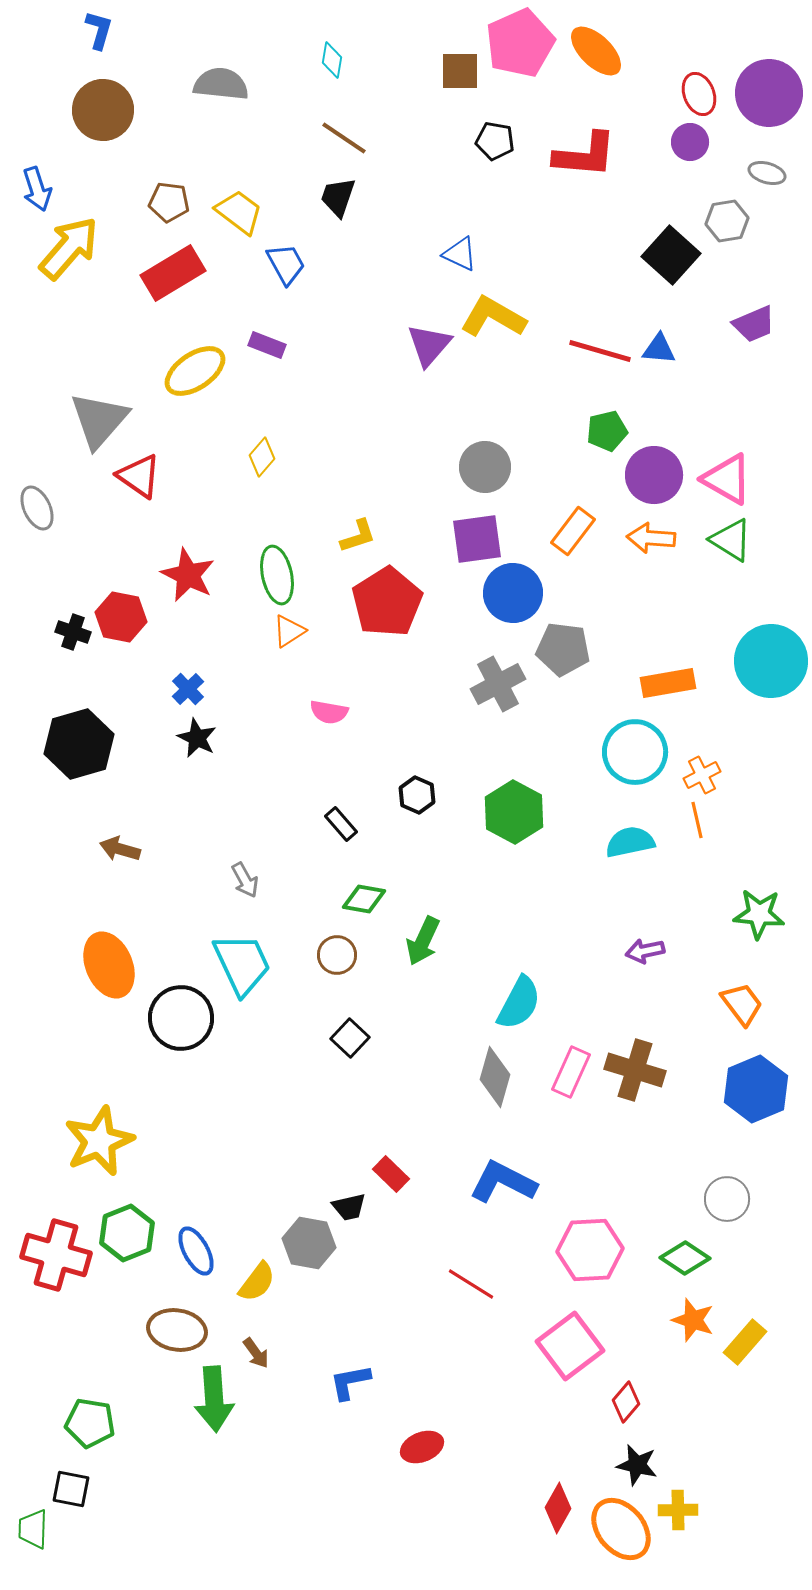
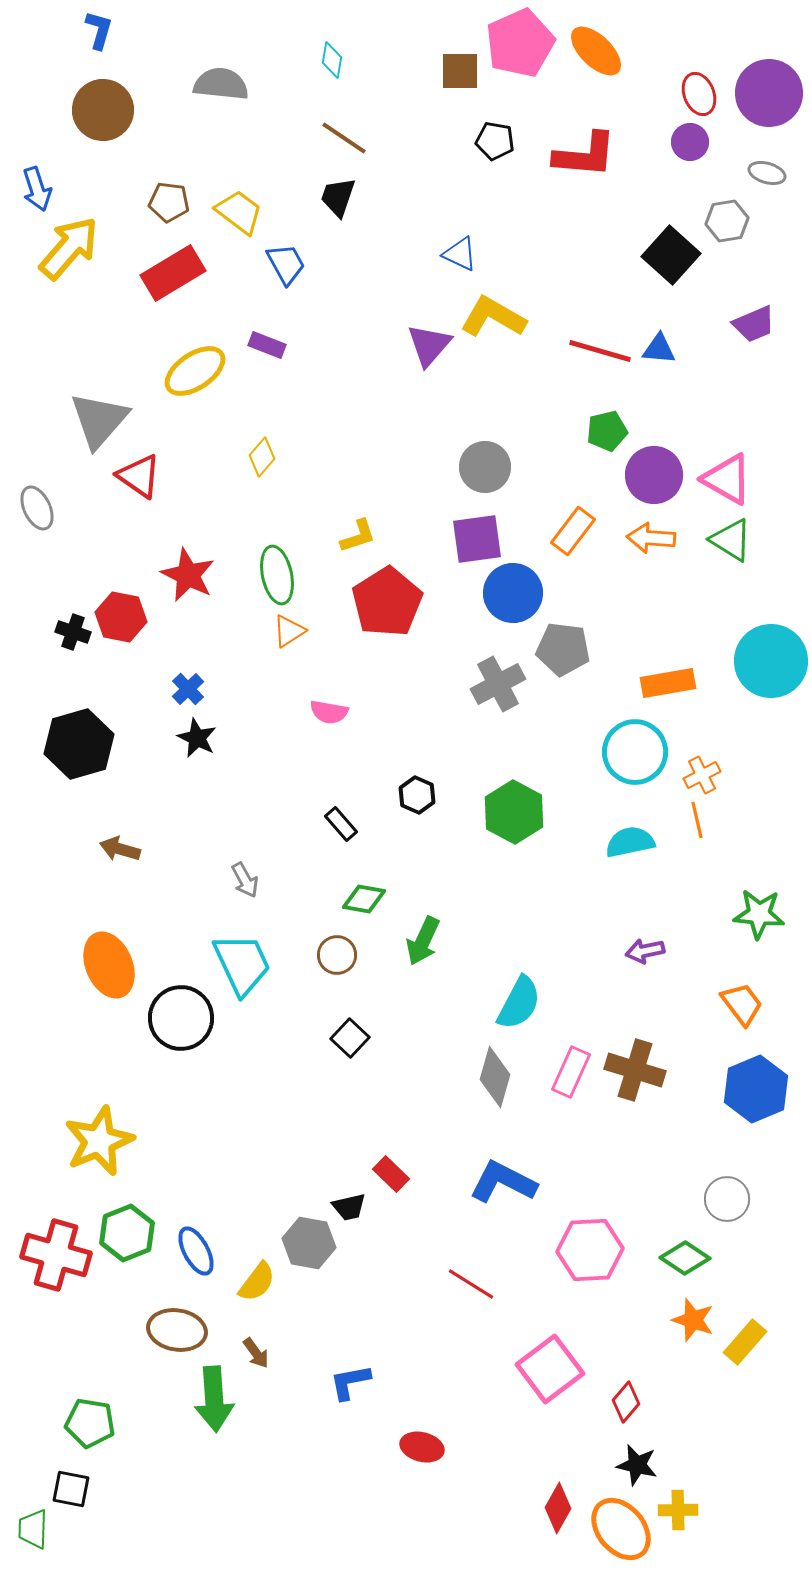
pink square at (570, 1346): moved 20 px left, 23 px down
red ellipse at (422, 1447): rotated 36 degrees clockwise
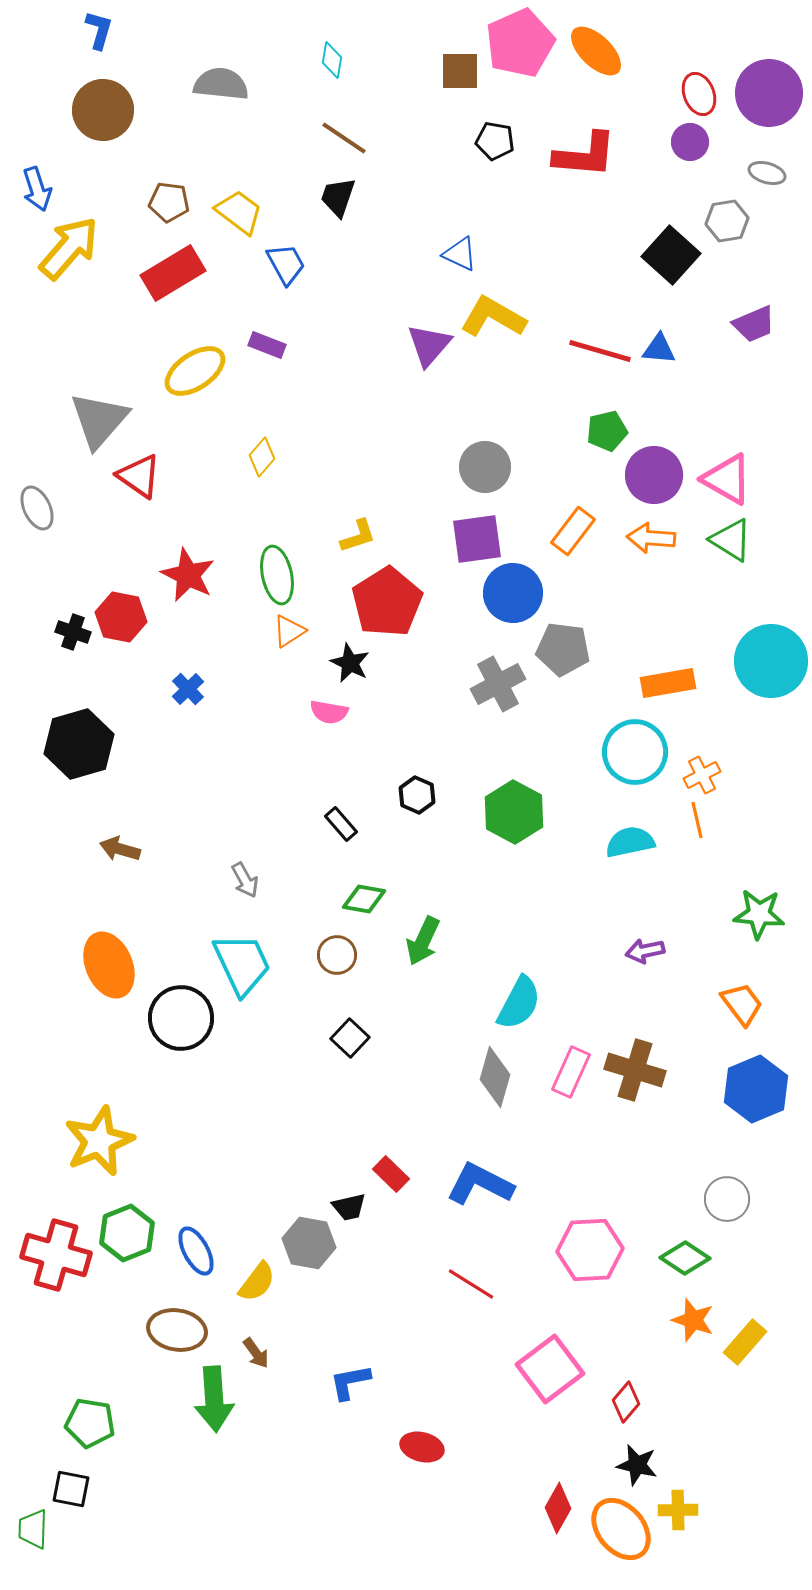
black star at (197, 738): moved 153 px right, 75 px up
blue L-shape at (503, 1182): moved 23 px left, 2 px down
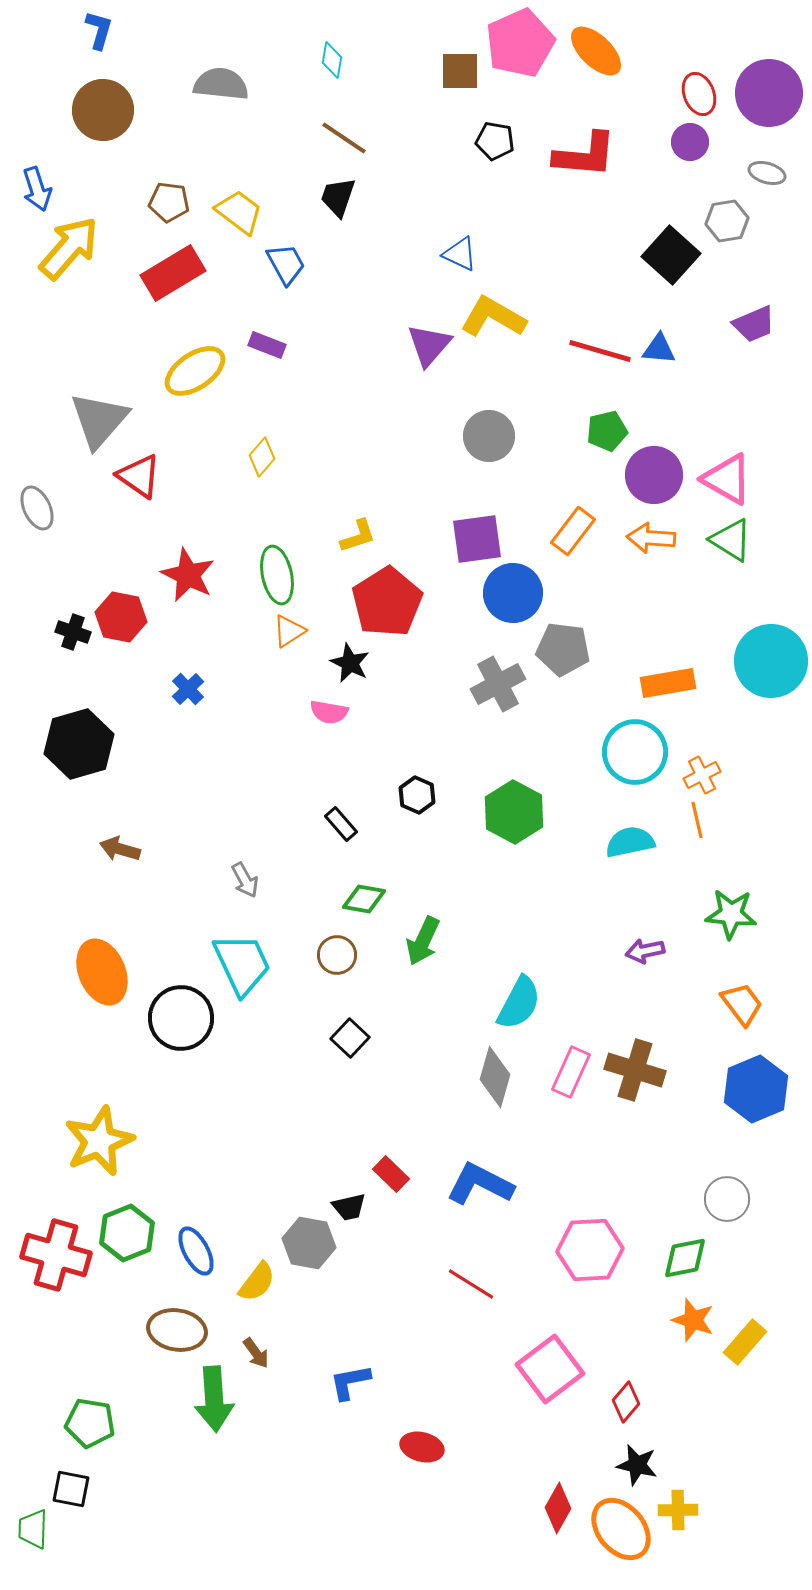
gray circle at (485, 467): moved 4 px right, 31 px up
green star at (759, 914): moved 28 px left
orange ellipse at (109, 965): moved 7 px left, 7 px down
green diamond at (685, 1258): rotated 45 degrees counterclockwise
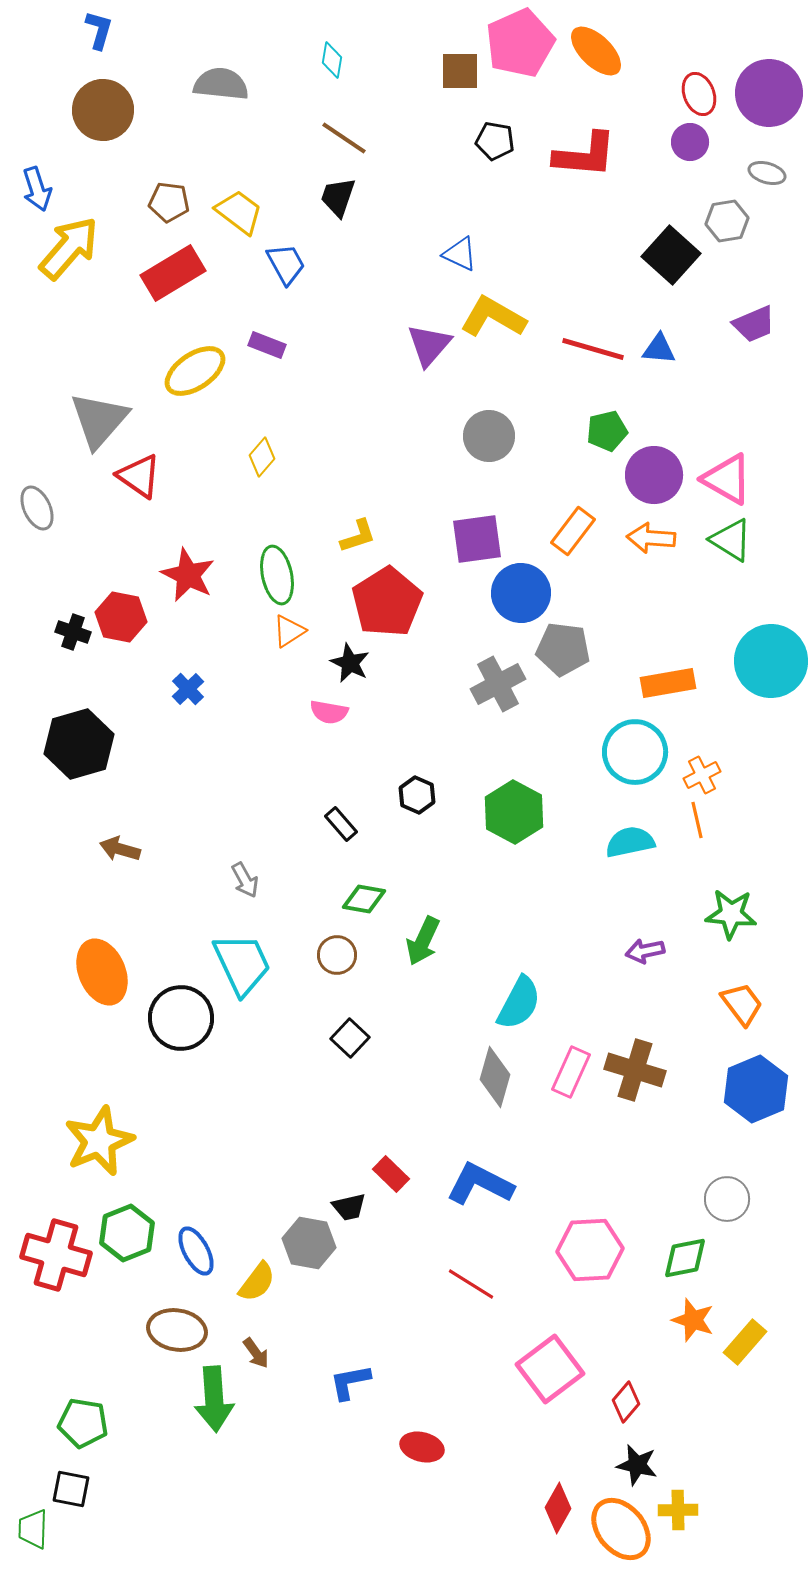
red line at (600, 351): moved 7 px left, 2 px up
blue circle at (513, 593): moved 8 px right
green pentagon at (90, 1423): moved 7 px left
